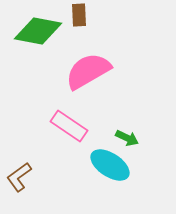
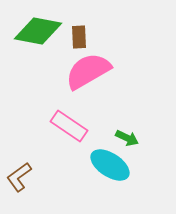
brown rectangle: moved 22 px down
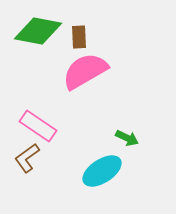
pink semicircle: moved 3 px left
pink rectangle: moved 31 px left
cyan ellipse: moved 8 px left, 6 px down; rotated 66 degrees counterclockwise
brown L-shape: moved 8 px right, 19 px up
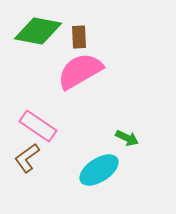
pink semicircle: moved 5 px left
cyan ellipse: moved 3 px left, 1 px up
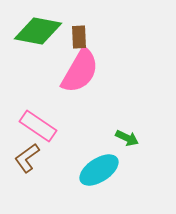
pink semicircle: rotated 150 degrees clockwise
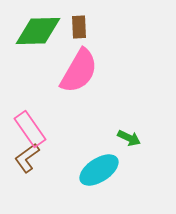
green diamond: rotated 12 degrees counterclockwise
brown rectangle: moved 10 px up
pink semicircle: moved 1 px left
pink rectangle: moved 8 px left, 3 px down; rotated 21 degrees clockwise
green arrow: moved 2 px right
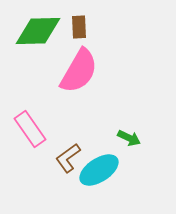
brown L-shape: moved 41 px right
